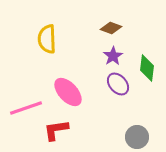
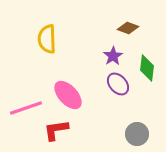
brown diamond: moved 17 px right
pink ellipse: moved 3 px down
gray circle: moved 3 px up
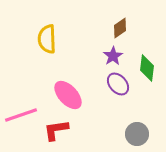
brown diamond: moved 8 px left; rotated 55 degrees counterclockwise
pink line: moved 5 px left, 7 px down
